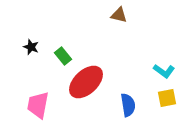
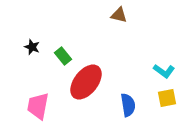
black star: moved 1 px right
red ellipse: rotated 9 degrees counterclockwise
pink trapezoid: moved 1 px down
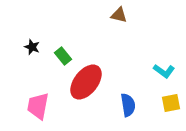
yellow square: moved 4 px right, 5 px down
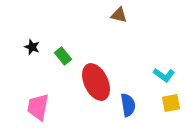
cyan L-shape: moved 4 px down
red ellipse: moved 10 px right; rotated 63 degrees counterclockwise
pink trapezoid: moved 1 px down
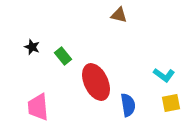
pink trapezoid: rotated 16 degrees counterclockwise
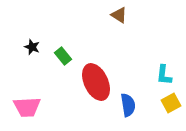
brown triangle: rotated 18 degrees clockwise
cyan L-shape: rotated 60 degrees clockwise
yellow square: rotated 18 degrees counterclockwise
pink trapezoid: moved 11 px left; rotated 88 degrees counterclockwise
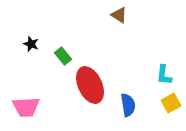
black star: moved 1 px left, 3 px up
red ellipse: moved 6 px left, 3 px down
pink trapezoid: moved 1 px left
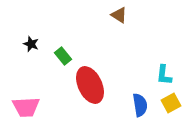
blue semicircle: moved 12 px right
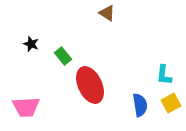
brown triangle: moved 12 px left, 2 px up
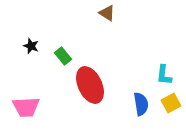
black star: moved 2 px down
blue semicircle: moved 1 px right, 1 px up
